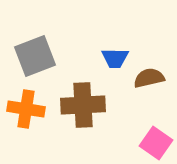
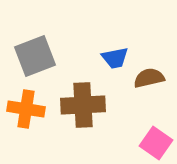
blue trapezoid: rotated 12 degrees counterclockwise
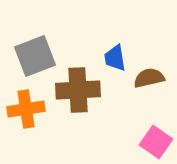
blue trapezoid: rotated 92 degrees clockwise
brown cross: moved 5 px left, 15 px up
orange cross: rotated 18 degrees counterclockwise
pink square: moved 1 px up
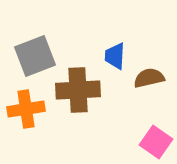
blue trapezoid: moved 2 px up; rotated 12 degrees clockwise
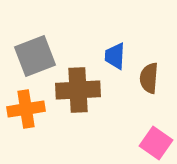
brown semicircle: rotated 72 degrees counterclockwise
pink square: moved 1 px down
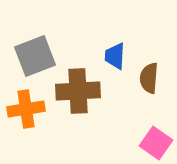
brown cross: moved 1 px down
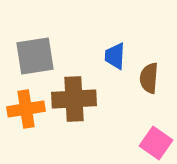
gray square: rotated 12 degrees clockwise
brown cross: moved 4 px left, 8 px down
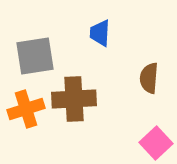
blue trapezoid: moved 15 px left, 23 px up
orange cross: rotated 9 degrees counterclockwise
pink square: rotated 12 degrees clockwise
